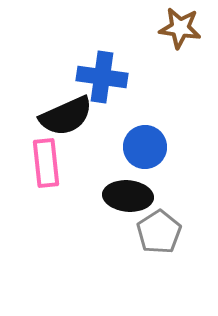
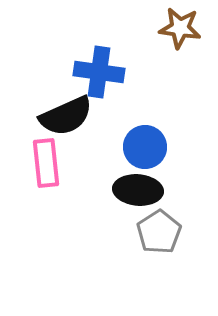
blue cross: moved 3 px left, 5 px up
black ellipse: moved 10 px right, 6 px up
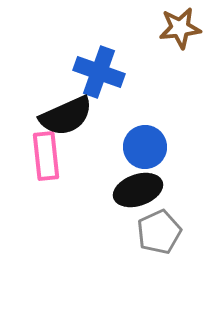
brown star: rotated 15 degrees counterclockwise
blue cross: rotated 12 degrees clockwise
pink rectangle: moved 7 px up
black ellipse: rotated 24 degrees counterclockwise
gray pentagon: rotated 9 degrees clockwise
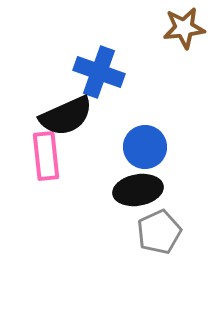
brown star: moved 4 px right
black ellipse: rotated 9 degrees clockwise
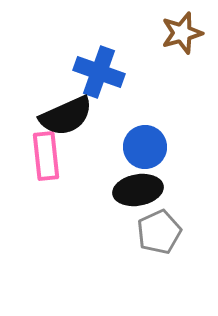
brown star: moved 2 px left, 5 px down; rotated 9 degrees counterclockwise
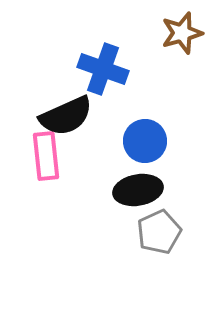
blue cross: moved 4 px right, 3 px up
blue circle: moved 6 px up
